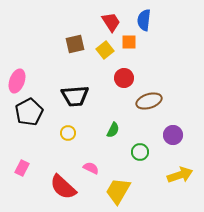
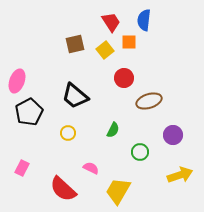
black trapezoid: rotated 44 degrees clockwise
red semicircle: moved 2 px down
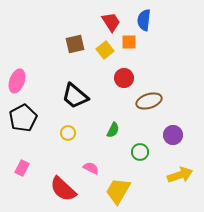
black pentagon: moved 6 px left, 6 px down
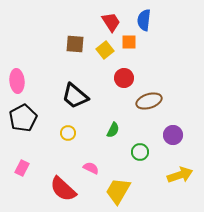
brown square: rotated 18 degrees clockwise
pink ellipse: rotated 25 degrees counterclockwise
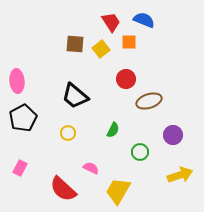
blue semicircle: rotated 105 degrees clockwise
yellow square: moved 4 px left, 1 px up
red circle: moved 2 px right, 1 px down
pink rectangle: moved 2 px left
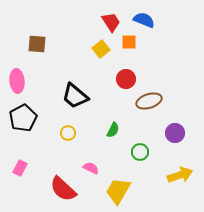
brown square: moved 38 px left
purple circle: moved 2 px right, 2 px up
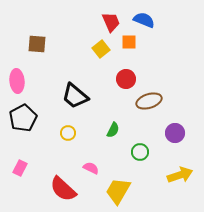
red trapezoid: rotated 10 degrees clockwise
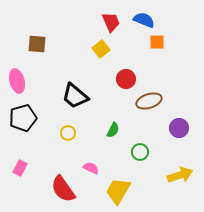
orange square: moved 28 px right
pink ellipse: rotated 10 degrees counterclockwise
black pentagon: rotated 12 degrees clockwise
purple circle: moved 4 px right, 5 px up
red semicircle: rotated 12 degrees clockwise
